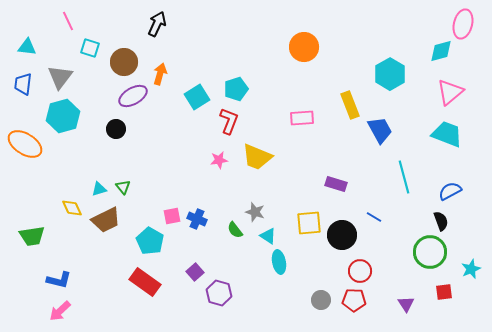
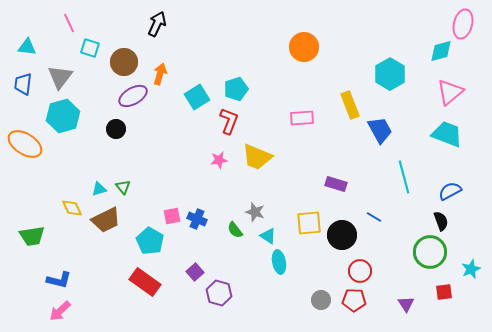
pink line at (68, 21): moved 1 px right, 2 px down
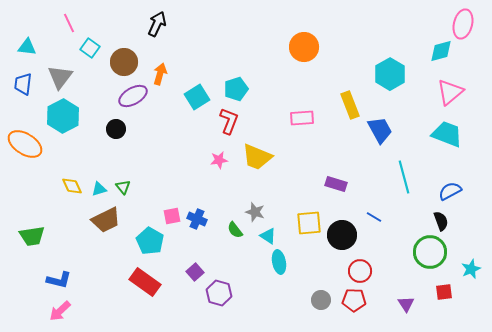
cyan square at (90, 48): rotated 18 degrees clockwise
cyan hexagon at (63, 116): rotated 12 degrees counterclockwise
yellow diamond at (72, 208): moved 22 px up
